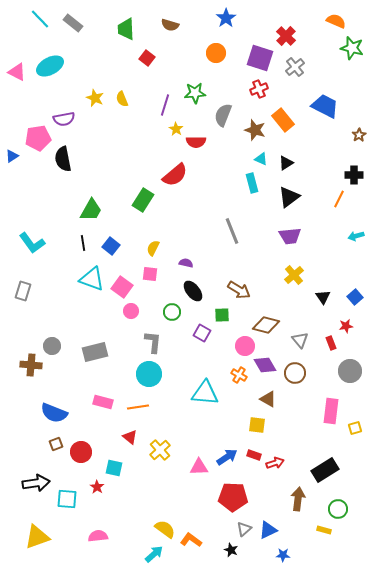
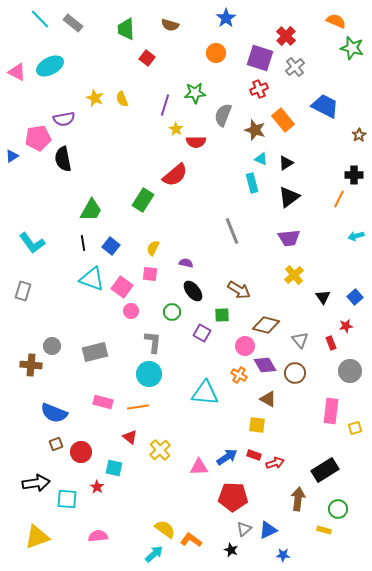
purple trapezoid at (290, 236): moved 1 px left, 2 px down
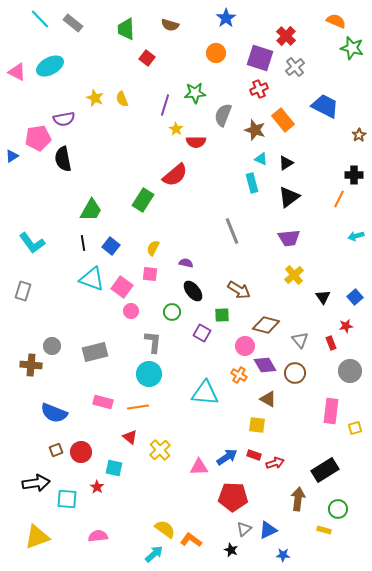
brown square at (56, 444): moved 6 px down
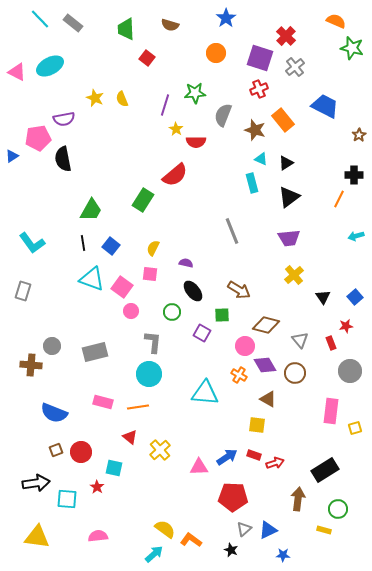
yellow triangle at (37, 537): rotated 28 degrees clockwise
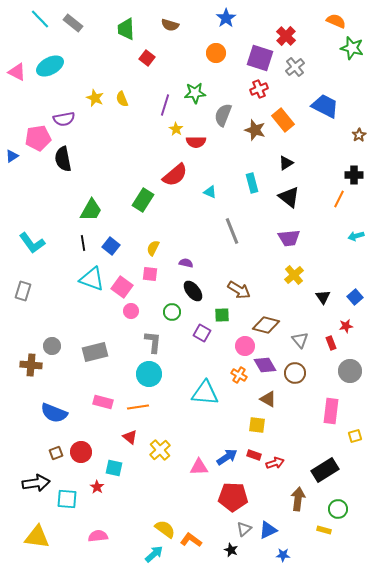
cyan triangle at (261, 159): moved 51 px left, 33 px down
black triangle at (289, 197): rotated 45 degrees counterclockwise
yellow square at (355, 428): moved 8 px down
brown square at (56, 450): moved 3 px down
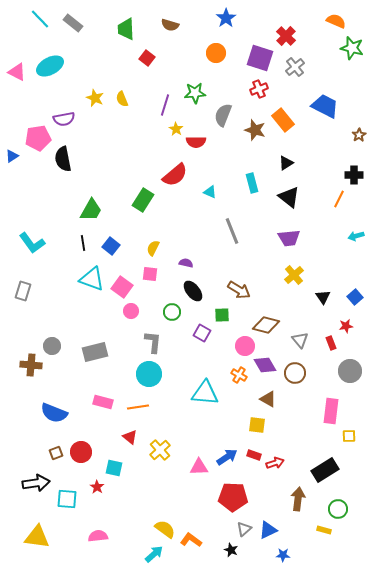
yellow square at (355, 436): moved 6 px left; rotated 16 degrees clockwise
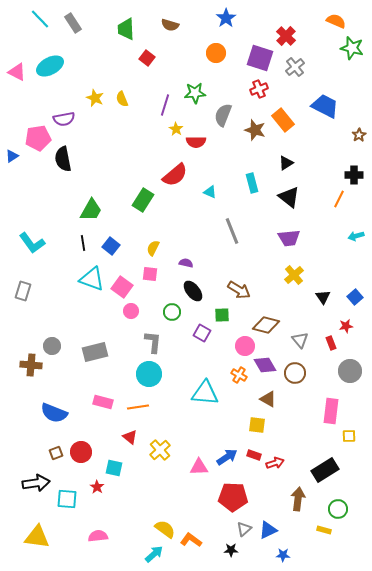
gray rectangle at (73, 23): rotated 18 degrees clockwise
black star at (231, 550): rotated 24 degrees counterclockwise
